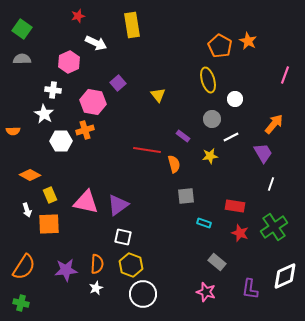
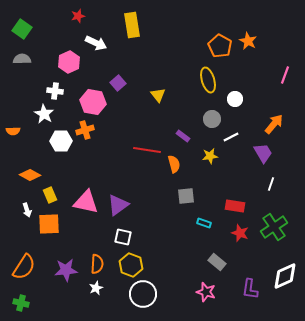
white cross at (53, 90): moved 2 px right, 1 px down
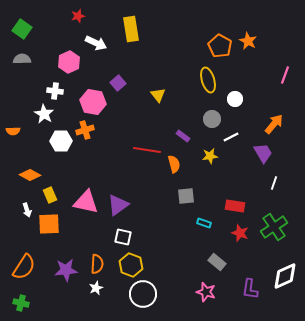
yellow rectangle at (132, 25): moved 1 px left, 4 px down
white line at (271, 184): moved 3 px right, 1 px up
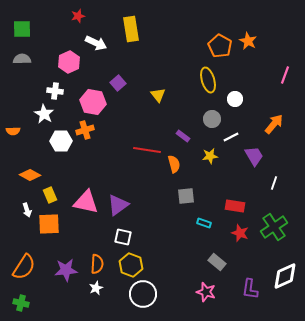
green square at (22, 29): rotated 36 degrees counterclockwise
purple trapezoid at (263, 153): moved 9 px left, 3 px down
